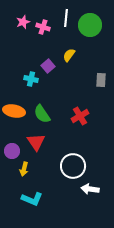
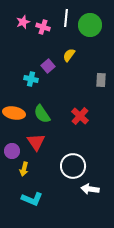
orange ellipse: moved 2 px down
red cross: rotated 18 degrees counterclockwise
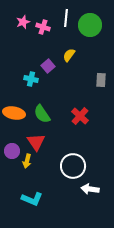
yellow arrow: moved 3 px right, 8 px up
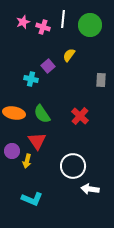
white line: moved 3 px left, 1 px down
red triangle: moved 1 px right, 1 px up
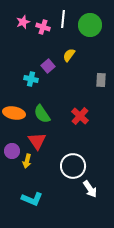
white arrow: rotated 132 degrees counterclockwise
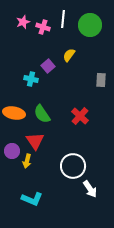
red triangle: moved 2 px left
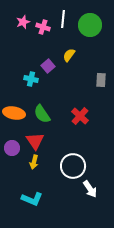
purple circle: moved 3 px up
yellow arrow: moved 7 px right, 1 px down
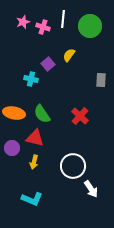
green circle: moved 1 px down
purple square: moved 2 px up
red triangle: moved 3 px up; rotated 42 degrees counterclockwise
white arrow: moved 1 px right
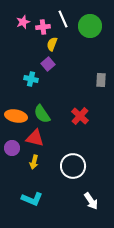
white line: rotated 30 degrees counterclockwise
pink cross: rotated 24 degrees counterclockwise
yellow semicircle: moved 17 px left, 11 px up; rotated 16 degrees counterclockwise
orange ellipse: moved 2 px right, 3 px down
white arrow: moved 12 px down
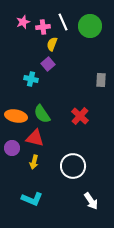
white line: moved 3 px down
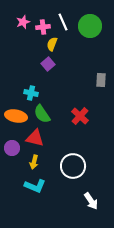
cyan cross: moved 14 px down
cyan L-shape: moved 3 px right, 13 px up
